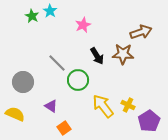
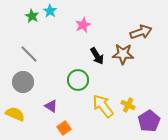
gray line: moved 28 px left, 9 px up
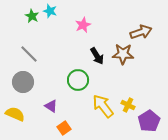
cyan star: rotated 16 degrees counterclockwise
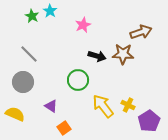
cyan star: rotated 16 degrees clockwise
black arrow: rotated 42 degrees counterclockwise
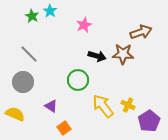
pink star: moved 1 px right
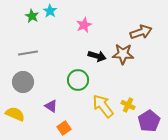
gray line: moved 1 px left, 1 px up; rotated 54 degrees counterclockwise
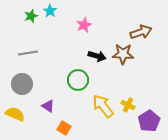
green star: moved 1 px left; rotated 24 degrees clockwise
gray circle: moved 1 px left, 2 px down
purple triangle: moved 3 px left
orange square: rotated 24 degrees counterclockwise
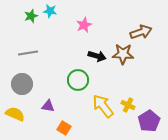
cyan star: rotated 24 degrees counterclockwise
purple triangle: rotated 24 degrees counterclockwise
